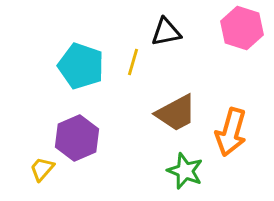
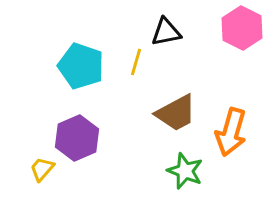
pink hexagon: rotated 9 degrees clockwise
yellow line: moved 3 px right
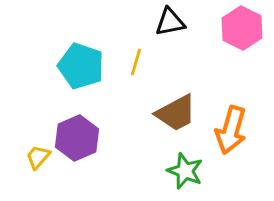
black triangle: moved 4 px right, 10 px up
orange arrow: moved 2 px up
yellow trapezoid: moved 4 px left, 12 px up
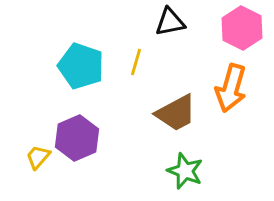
orange arrow: moved 42 px up
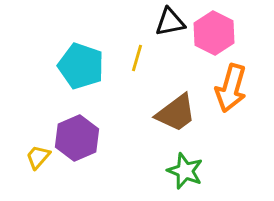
pink hexagon: moved 28 px left, 5 px down
yellow line: moved 1 px right, 4 px up
brown trapezoid: rotated 9 degrees counterclockwise
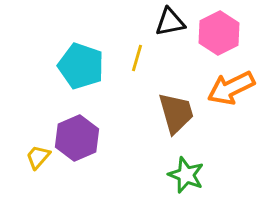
pink hexagon: moved 5 px right; rotated 6 degrees clockwise
orange arrow: rotated 48 degrees clockwise
brown trapezoid: rotated 69 degrees counterclockwise
green star: moved 1 px right, 4 px down
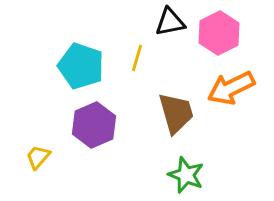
purple hexagon: moved 17 px right, 13 px up
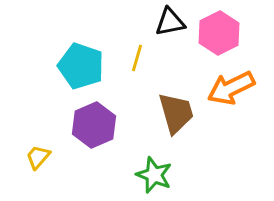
green star: moved 32 px left
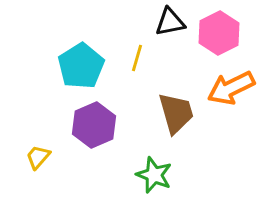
cyan pentagon: rotated 21 degrees clockwise
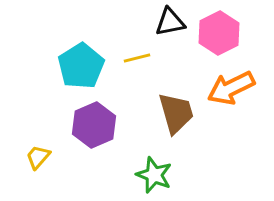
yellow line: rotated 60 degrees clockwise
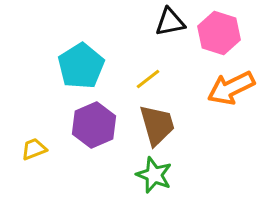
pink hexagon: rotated 15 degrees counterclockwise
yellow line: moved 11 px right, 21 px down; rotated 24 degrees counterclockwise
brown trapezoid: moved 19 px left, 12 px down
yellow trapezoid: moved 4 px left, 8 px up; rotated 28 degrees clockwise
